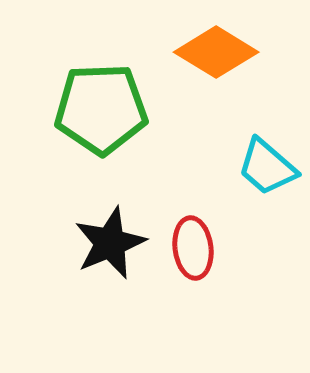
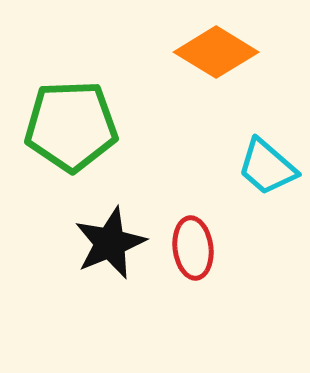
green pentagon: moved 30 px left, 17 px down
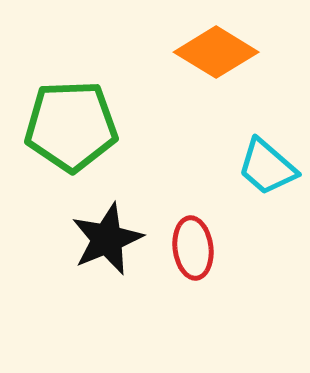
black star: moved 3 px left, 4 px up
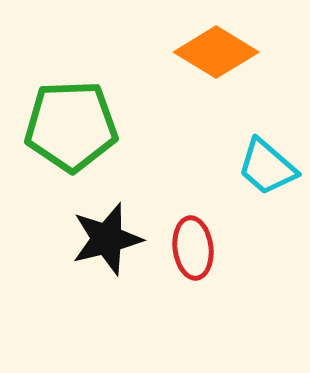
black star: rotated 8 degrees clockwise
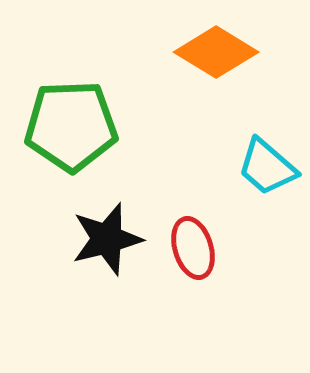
red ellipse: rotated 10 degrees counterclockwise
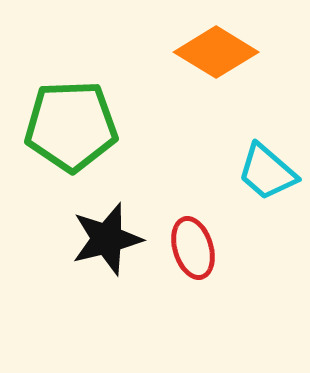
cyan trapezoid: moved 5 px down
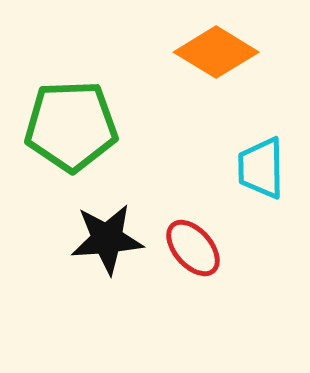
cyan trapezoid: moved 6 px left, 4 px up; rotated 48 degrees clockwise
black star: rotated 10 degrees clockwise
red ellipse: rotated 24 degrees counterclockwise
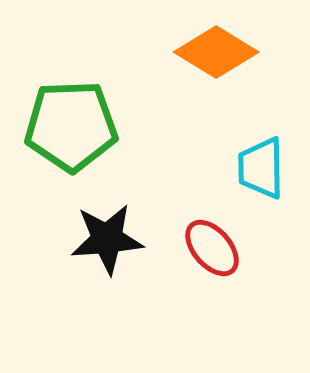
red ellipse: moved 19 px right
